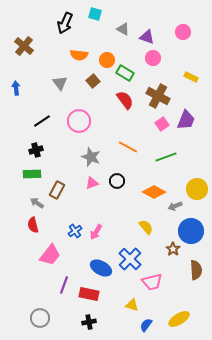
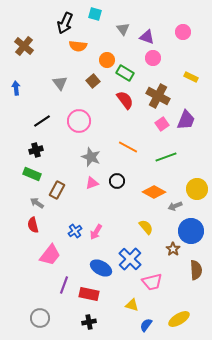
gray triangle at (123, 29): rotated 24 degrees clockwise
orange semicircle at (79, 55): moved 1 px left, 9 px up
green rectangle at (32, 174): rotated 24 degrees clockwise
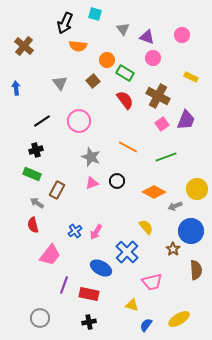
pink circle at (183, 32): moved 1 px left, 3 px down
blue cross at (130, 259): moved 3 px left, 7 px up
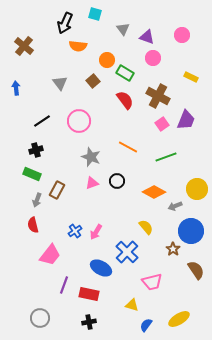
gray arrow at (37, 203): moved 3 px up; rotated 104 degrees counterclockwise
brown semicircle at (196, 270): rotated 30 degrees counterclockwise
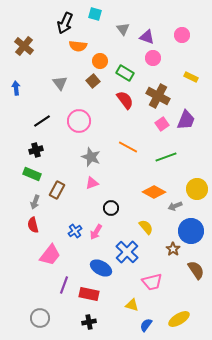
orange circle at (107, 60): moved 7 px left, 1 px down
black circle at (117, 181): moved 6 px left, 27 px down
gray arrow at (37, 200): moved 2 px left, 2 px down
